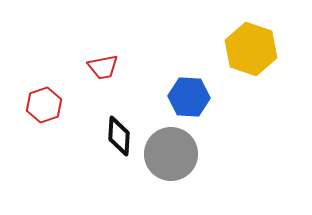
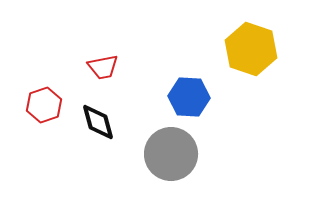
black diamond: moved 21 px left, 14 px up; rotated 18 degrees counterclockwise
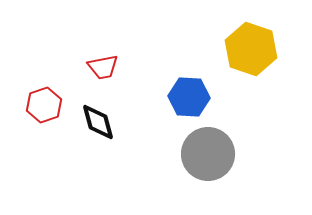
gray circle: moved 37 px right
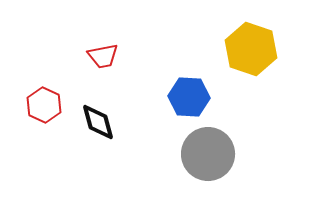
red trapezoid: moved 11 px up
red hexagon: rotated 16 degrees counterclockwise
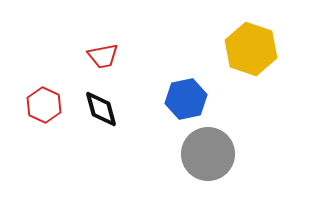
blue hexagon: moved 3 px left, 2 px down; rotated 15 degrees counterclockwise
black diamond: moved 3 px right, 13 px up
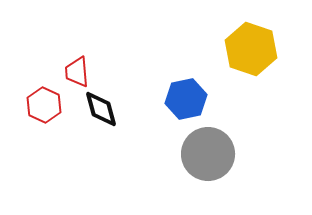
red trapezoid: moved 26 px left, 16 px down; rotated 96 degrees clockwise
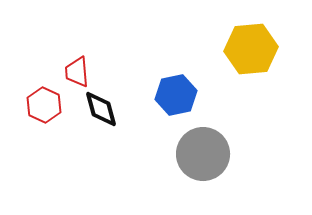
yellow hexagon: rotated 24 degrees counterclockwise
blue hexagon: moved 10 px left, 4 px up
gray circle: moved 5 px left
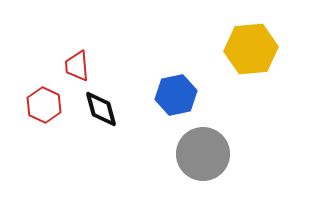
red trapezoid: moved 6 px up
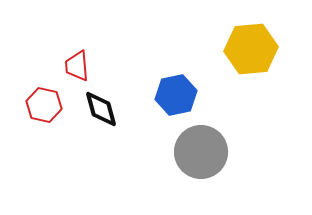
red hexagon: rotated 12 degrees counterclockwise
gray circle: moved 2 px left, 2 px up
